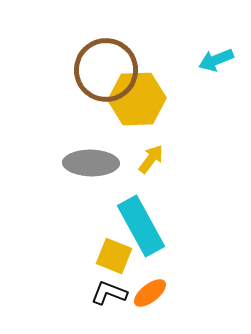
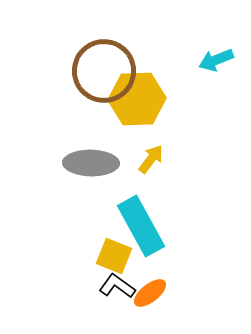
brown circle: moved 2 px left, 1 px down
black L-shape: moved 8 px right, 7 px up; rotated 15 degrees clockwise
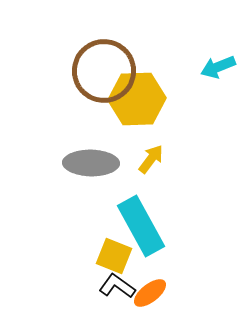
cyan arrow: moved 2 px right, 7 px down
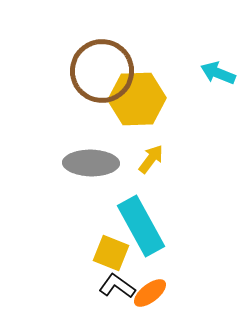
cyan arrow: moved 6 px down; rotated 44 degrees clockwise
brown circle: moved 2 px left
yellow square: moved 3 px left, 3 px up
